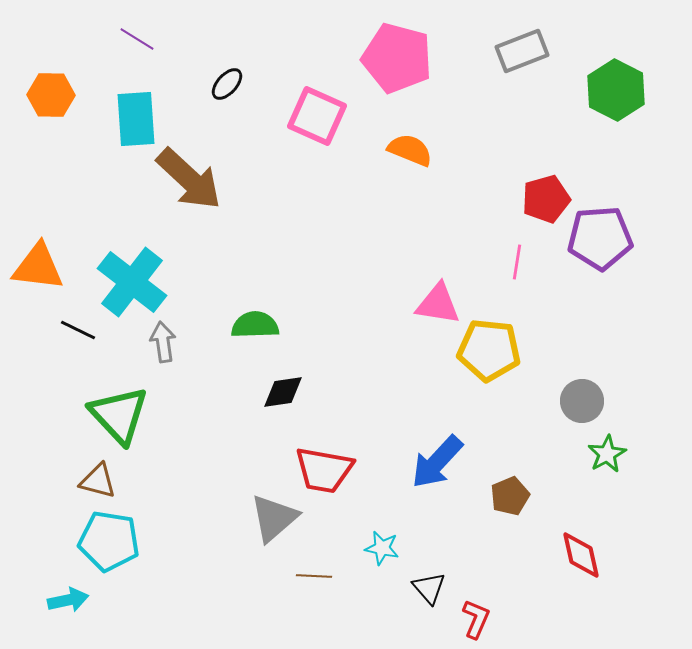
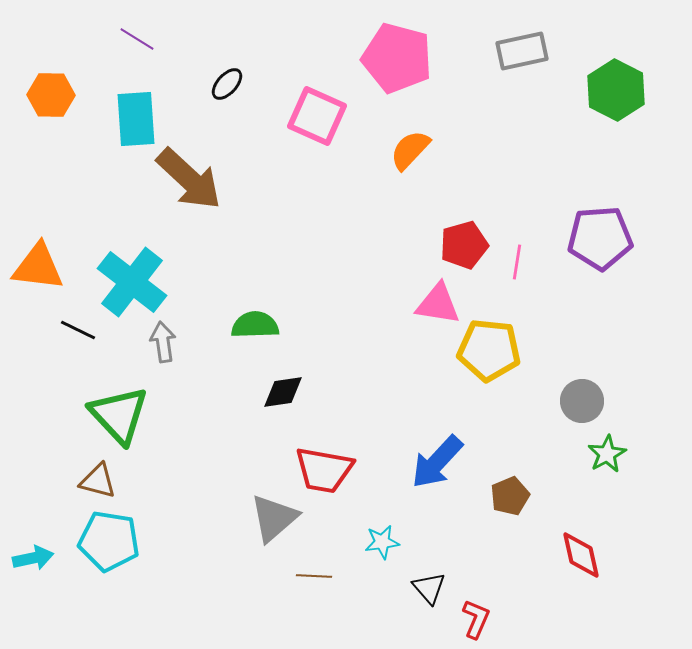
gray rectangle: rotated 9 degrees clockwise
orange semicircle: rotated 69 degrees counterclockwise
red pentagon: moved 82 px left, 46 px down
cyan star: moved 6 px up; rotated 20 degrees counterclockwise
cyan arrow: moved 35 px left, 42 px up
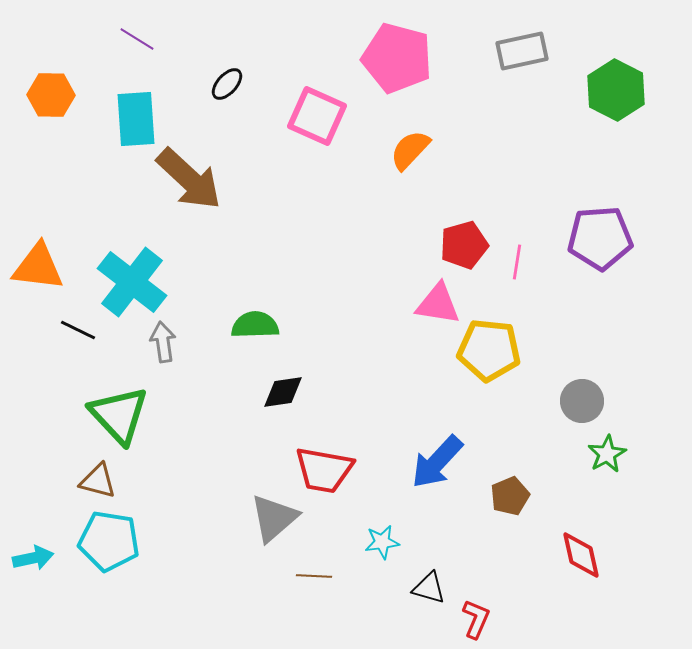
black triangle: rotated 33 degrees counterclockwise
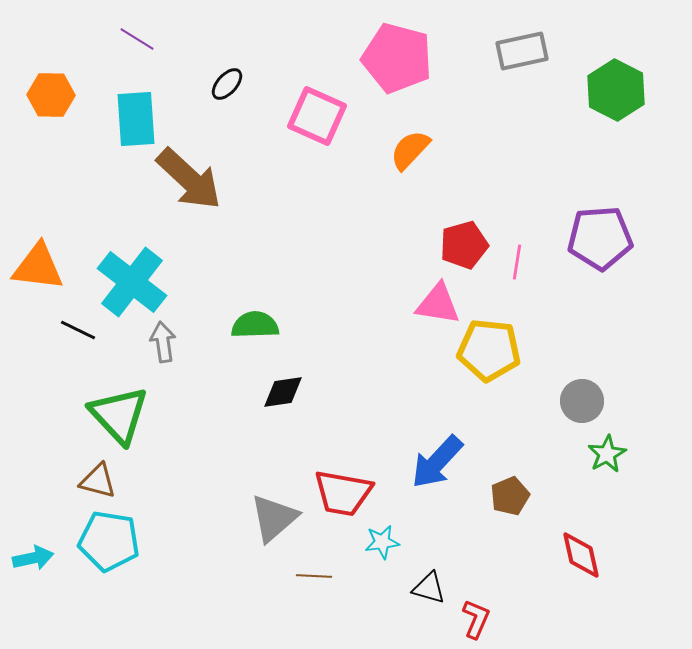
red trapezoid: moved 19 px right, 23 px down
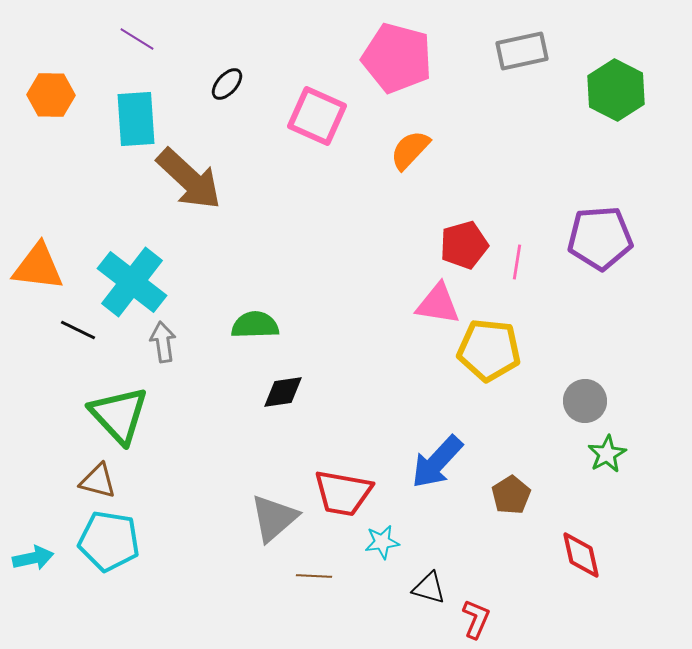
gray circle: moved 3 px right
brown pentagon: moved 1 px right, 1 px up; rotated 9 degrees counterclockwise
